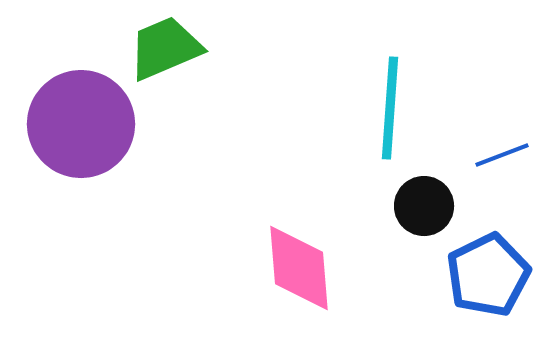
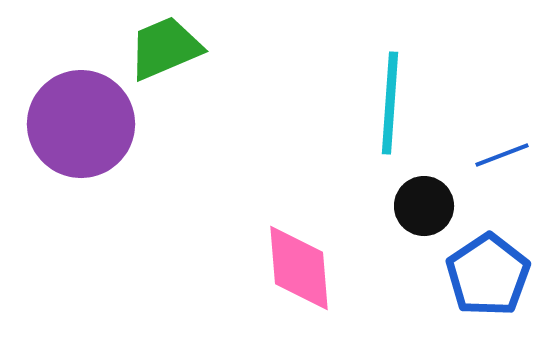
cyan line: moved 5 px up
blue pentagon: rotated 8 degrees counterclockwise
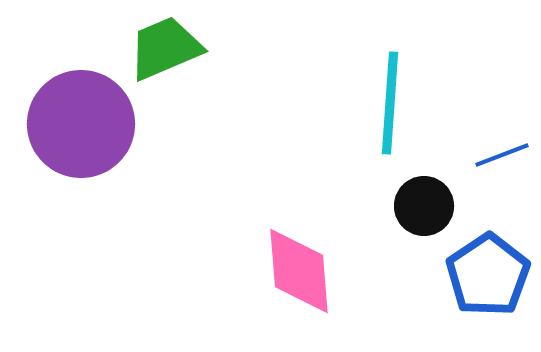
pink diamond: moved 3 px down
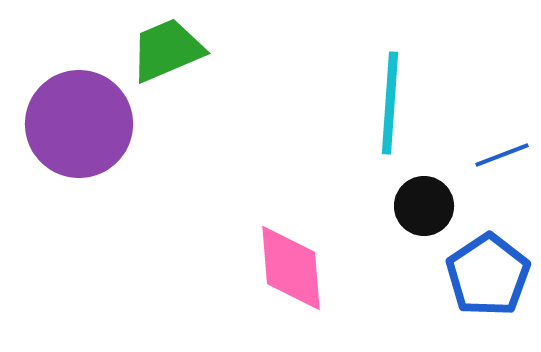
green trapezoid: moved 2 px right, 2 px down
purple circle: moved 2 px left
pink diamond: moved 8 px left, 3 px up
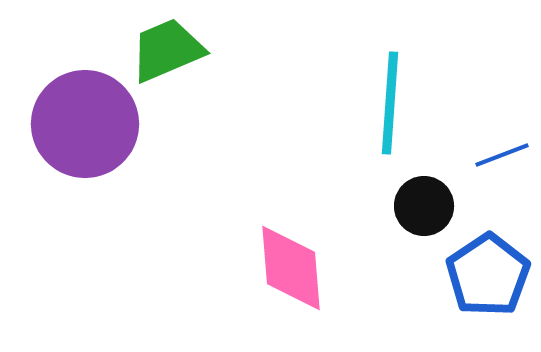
purple circle: moved 6 px right
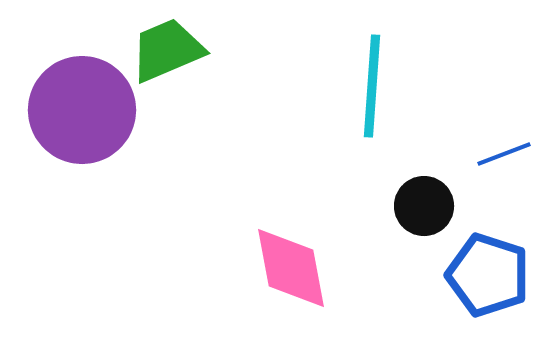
cyan line: moved 18 px left, 17 px up
purple circle: moved 3 px left, 14 px up
blue line: moved 2 px right, 1 px up
pink diamond: rotated 6 degrees counterclockwise
blue pentagon: rotated 20 degrees counterclockwise
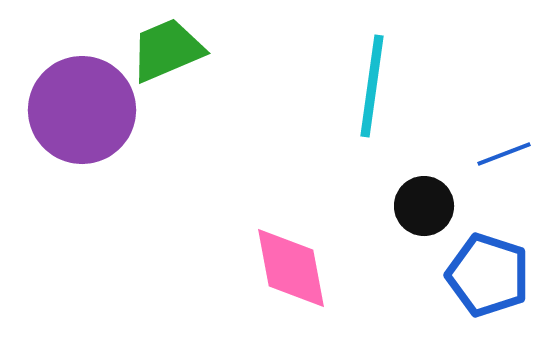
cyan line: rotated 4 degrees clockwise
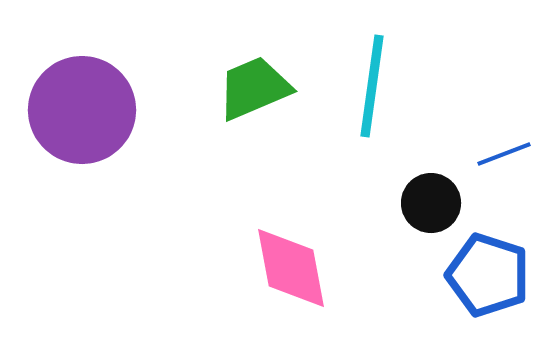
green trapezoid: moved 87 px right, 38 px down
black circle: moved 7 px right, 3 px up
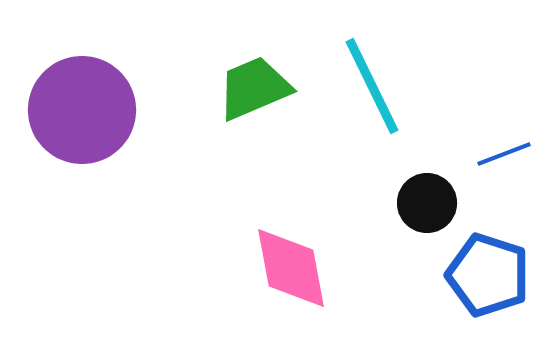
cyan line: rotated 34 degrees counterclockwise
black circle: moved 4 px left
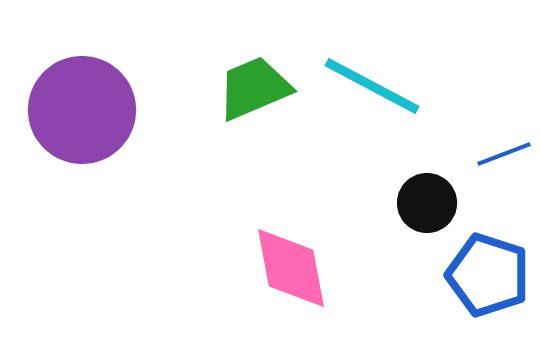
cyan line: rotated 36 degrees counterclockwise
